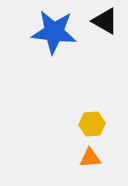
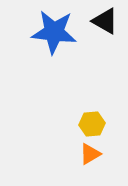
orange triangle: moved 4 px up; rotated 25 degrees counterclockwise
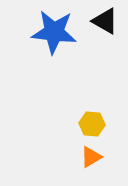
yellow hexagon: rotated 10 degrees clockwise
orange triangle: moved 1 px right, 3 px down
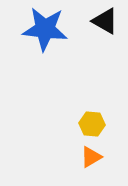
blue star: moved 9 px left, 3 px up
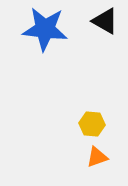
orange triangle: moved 6 px right; rotated 10 degrees clockwise
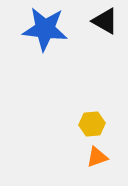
yellow hexagon: rotated 10 degrees counterclockwise
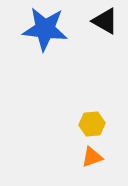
orange triangle: moved 5 px left
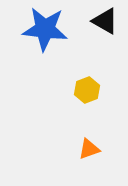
yellow hexagon: moved 5 px left, 34 px up; rotated 15 degrees counterclockwise
orange triangle: moved 3 px left, 8 px up
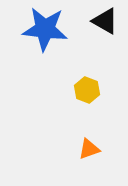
yellow hexagon: rotated 20 degrees counterclockwise
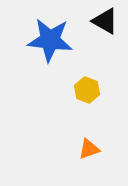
blue star: moved 5 px right, 11 px down
